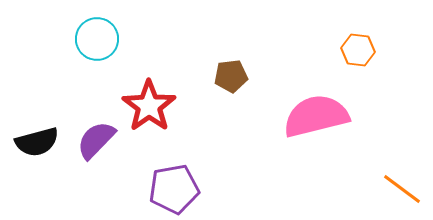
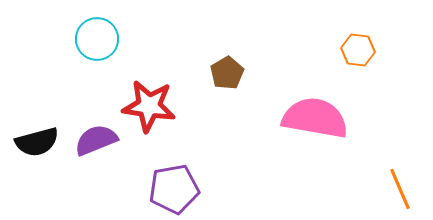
brown pentagon: moved 4 px left, 3 px up; rotated 24 degrees counterclockwise
red star: rotated 28 degrees counterclockwise
pink semicircle: moved 1 px left, 2 px down; rotated 24 degrees clockwise
purple semicircle: rotated 24 degrees clockwise
orange line: moved 2 px left; rotated 30 degrees clockwise
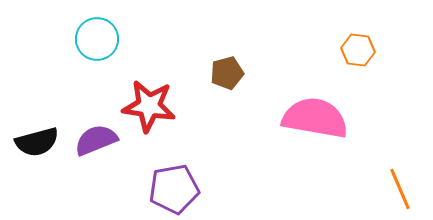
brown pentagon: rotated 16 degrees clockwise
